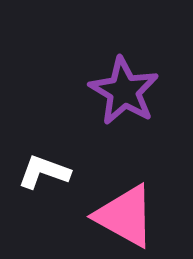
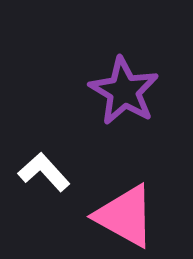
white L-shape: rotated 28 degrees clockwise
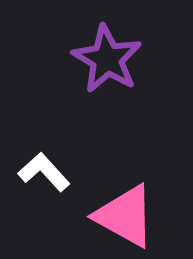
purple star: moved 17 px left, 32 px up
